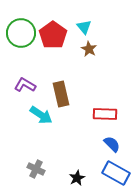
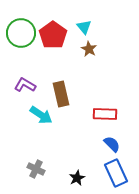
blue rectangle: rotated 36 degrees clockwise
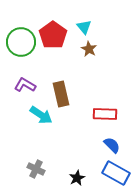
green circle: moved 9 px down
blue semicircle: moved 1 px down
blue rectangle: rotated 36 degrees counterclockwise
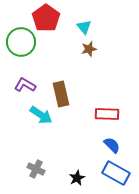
red pentagon: moved 7 px left, 17 px up
brown star: rotated 28 degrees clockwise
red rectangle: moved 2 px right
